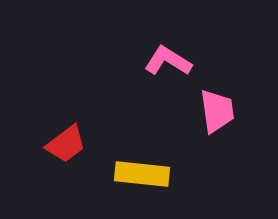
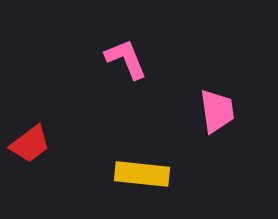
pink L-shape: moved 42 px left, 2 px up; rotated 36 degrees clockwise
red trapezoid: moved 36 px left
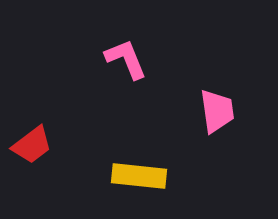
red trapezoid: moved 2 px right, 1 px down
yellow rectangle: moved 3 px left, 2 px down
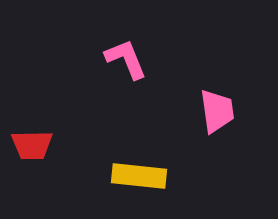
red trapezoid: rotated 36 degrees clockwise
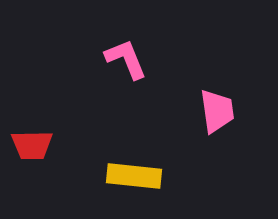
yellow rectangle: moved 5 px left
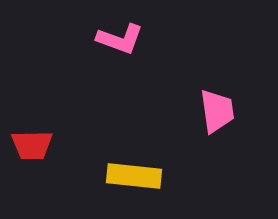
pink L-shape: moved 6 px left, 20 px up; rotated 132 degrees clockwise
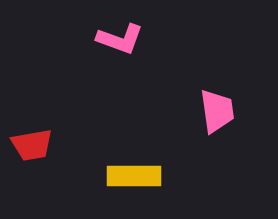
red trapezoid: rotated 9 degrees counterclockwise
yellow rectangle: rotated 6 degrees counterclockwise
